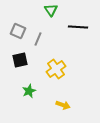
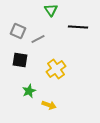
gray line: rotated 40 degrees clockwise
black square: rotated 21 degrees clockwise
yellow arrow: moved 14 px left
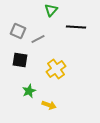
green triangle: rotated 16 degrees clockwise
black line: moved 2 px left
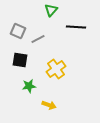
green star: moved 5 px up; rotated 16 degrees clockwise
